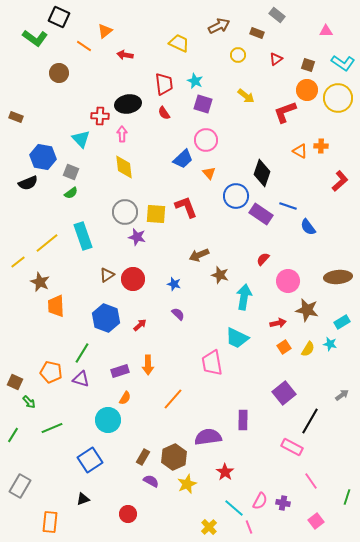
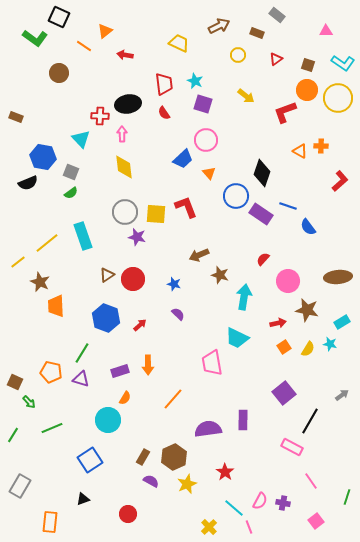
purple semicircle at (208, 437): moved 8 px up
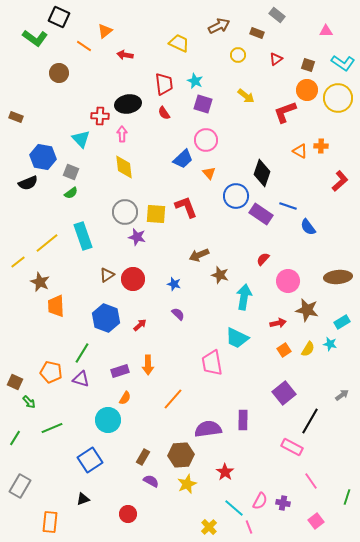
orange square at (284, 347): moved 3 px down
green line at (13, 435): moved 2 px right, 3 px down
brown hexagon at (174, 457): moved 7 px right, 2 px up; rotated 20 degrees clockwise
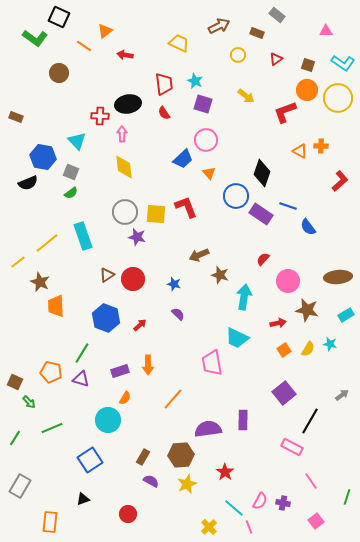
cyan triangle at (81, 139): moved 4 px left, 2 px down
cyan rectangle at (342, 322): moved 4 px right, 7 px up
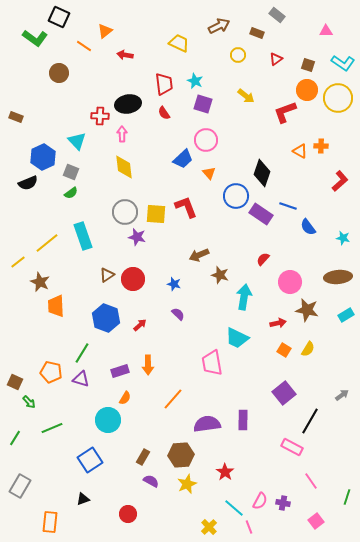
blue hexagon at (43, 157): rotated 25 degrees clockwise
pink circle at (288, 281): moved 2 px right, 1 px down
cyan star at (330, 344): moved 13 px right, 106 px up
orange square at (284, 350): rotated 24 degrees counterclockwise
purple semicircle at (208, 429): moved 1 px left, 5 px up
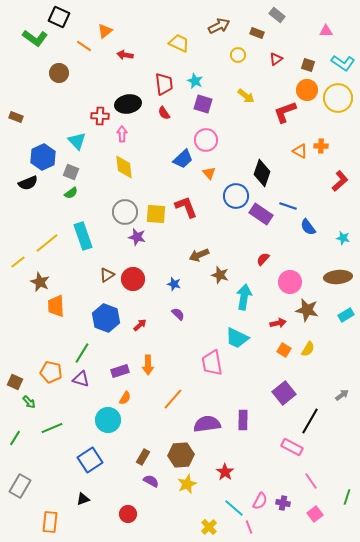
pink square at (316, 521): moved 1 px left, 7 px up
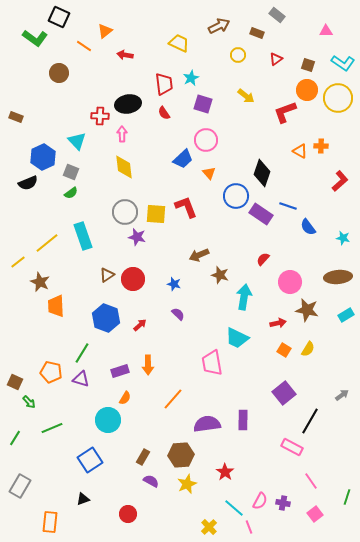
cyan star at (195, 81): moved 4 px left, 3 px up; rotated 21 degrees clockwise
